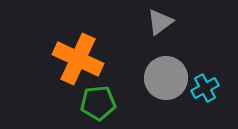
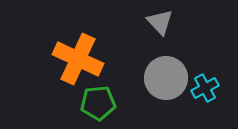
gray triangle: rotated 36 degrees counterclockwise
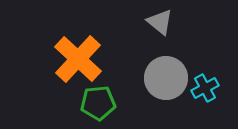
gray triangle: rotated 8 degrees counterclockwise
orange cross: rotated 18 degrees clockwise
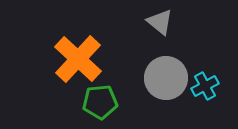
cyan cross: moved 2 px up
green pentagon: moved 2 px right, 1 px up
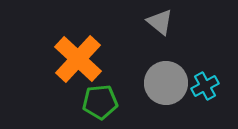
gray circle: moved 5 px down
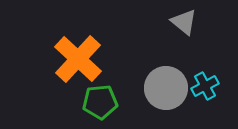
gray triangle: moved 24 px right
gray circle: moved 5 px down
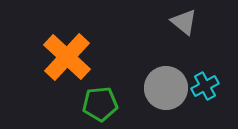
orange cross: moved 11 px left, 2 px up
green pentagon: moved 2 px down
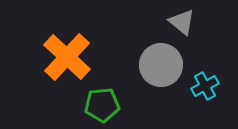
gray triangle: moved 2 px left
gray circle: moved 5 px left, 23 px up
green pentagon: moved 2 px right, 1 px down
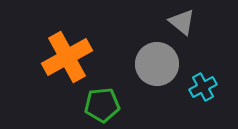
orange cross: rotated 18 degrees clockwise
gray circle: moved 4 px left, 1 px up
cyan cross: moved 2 px left, 1 px down
